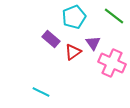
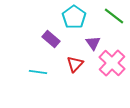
cyan pentagon: rotated 15 degrees counterclockwise
red triangle: moved 2 px right, 12 px down; rotated 12 degrees counterclockwise
pink cross: rotated 20 degrees clockwise
cyan line: moved 3 px left, 20 px up; rotated 18 degrees counterclockwise
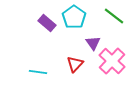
purple rectangle: moved 4 px left, 16 px up
pink cross: moved 2 px up
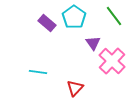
green line: rotated 15 degrees clockwise
red triangle: moved 24 px down
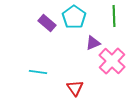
green line: rotated 35 degrees clockwise
purple triangle: rotated 42 degrees clockwise
red triangle: rotated 18 degrees counterclockwise
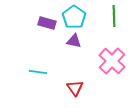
purple rectangle: rotated 24 degrees counterclockwise
purple triangle: moved 19 px left, 2 px up; rotated 35 degrees clockwise
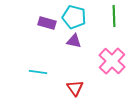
cyan pentagon: rotated 20 degrees counterclockwise
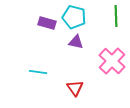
green line: moved 2 px right
purple triangle: moved 2 px right, 1 px down
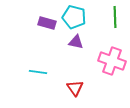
green line: moved 1 px left, 1 px down
pink cross: rotated 24 degrees counterclockwise
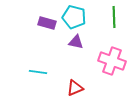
green line: moved 1 px left
red triangle: rotated 42 degrees clockwise
